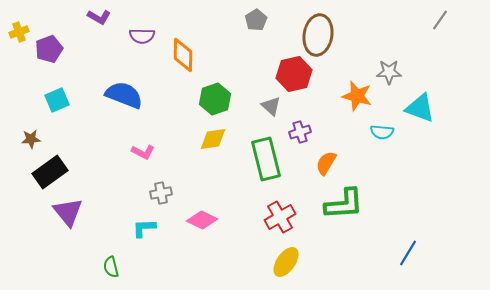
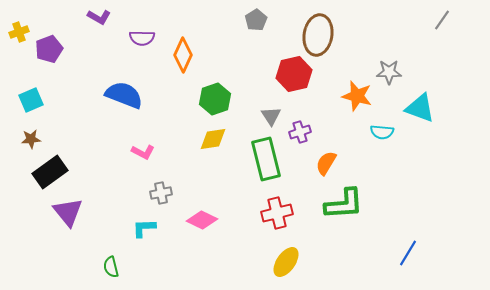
gray line: moved 2 px right
purple semicircle: moved 2 px down
orange diamond: rotated 24 degrees clockwise
cyan square: moved 26 px left
gray triangle: moved 10 px down; rotated 15 degrees clockwise
red cross: moved 3 px left, 4 px up; rotated 16 degrees clockwise
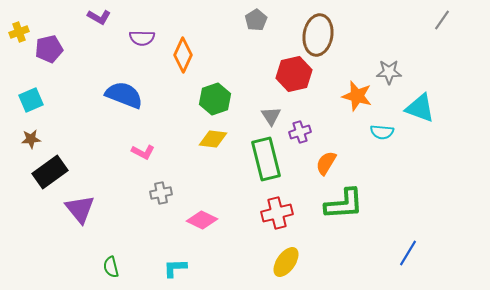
purple pentagon: rotated 8 degrees clockwise
yellow diamond: rotated 16 degrees clockwise
purple triangle: moved 12 px right, 3 px up
cyan L-shape: moved 31 px right, 40 px down
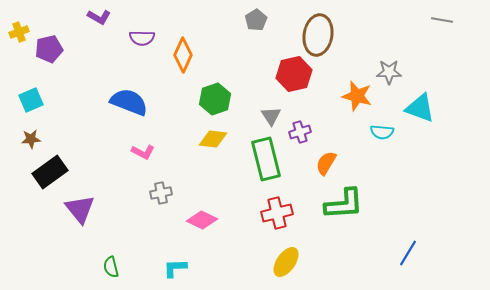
gray line: rotated 65 degrees clockwise
blue semicircle: moved 5 px right, 7 px down
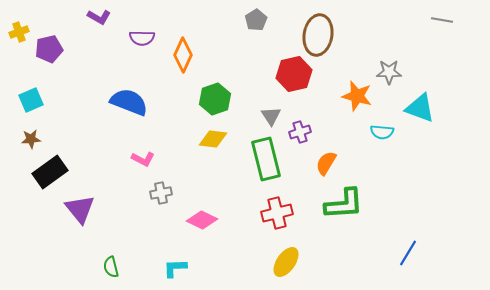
pink L-shape: moved 7 px down
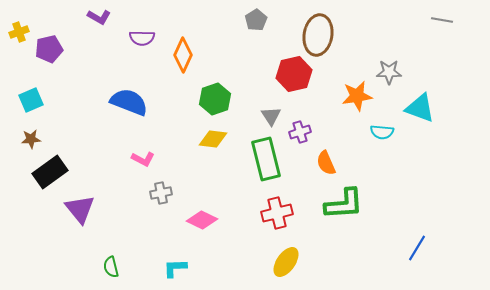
orange star: rotated 24 degrees counterclockwise
orange semicircle: rotated 55 degrees counterclockwise
blue line: moved 9 px right, 5 px up
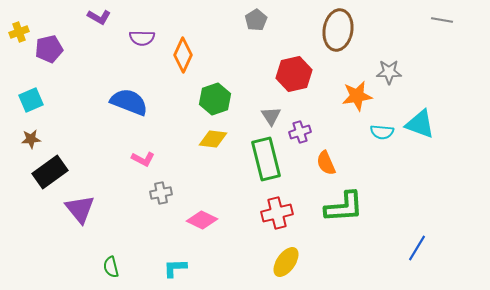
brown ellipse: moved 20 px right, 5 px up
cyan triangle: moved 16 px down
green L-shape: moved 3 px down
